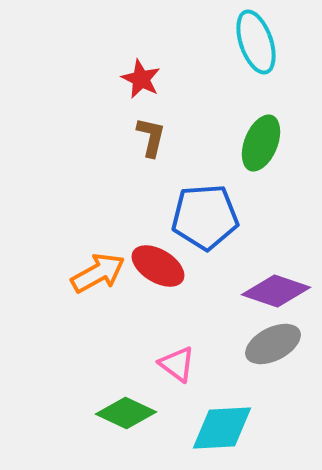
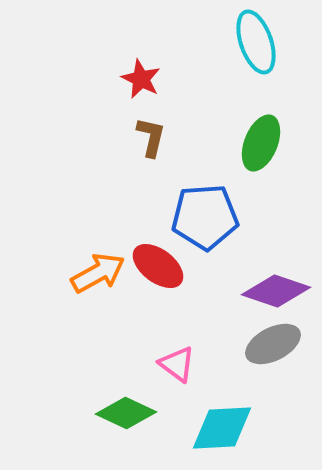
red ellipse: rotated 6 degrees clockwise
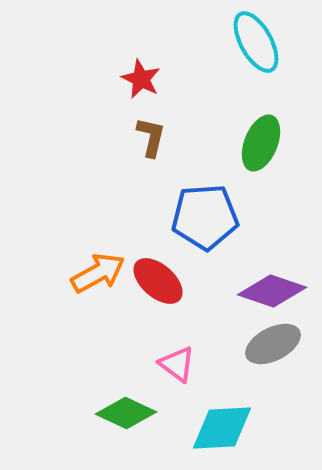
cyan ellipse: rotated 10 degrees counterclockwise
red ellipse: moved 15 px down; rotated 4 degrees clockwise
purple diamond: moved 4 px left
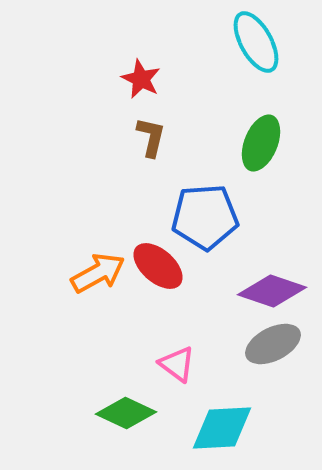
red ellipse: moved 15 px up
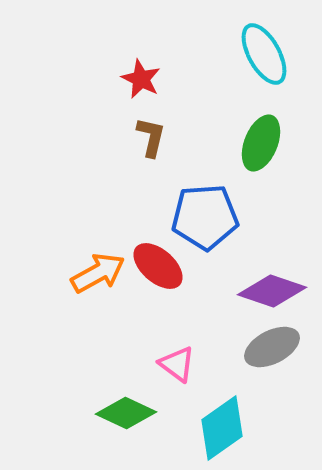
cyan ellipse: moved 8 px right, 12 px down
gray ellipse: moved 1 px left, 3 px down
cyan diamond: rotated 32 degrees counterclockwise
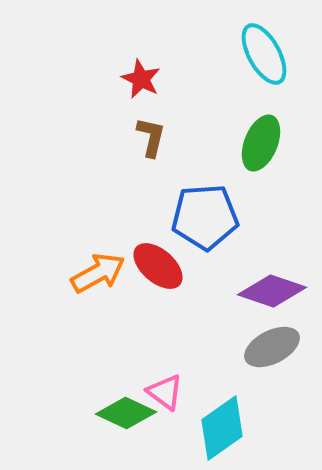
pink triangle: moved 12 px left, 28 px down
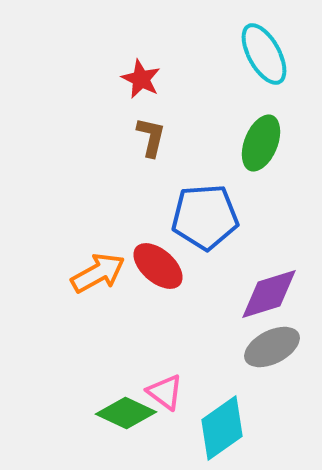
purple diamond: moved 3 px left, 3 px down; rotated 36 degrees counterclockwise
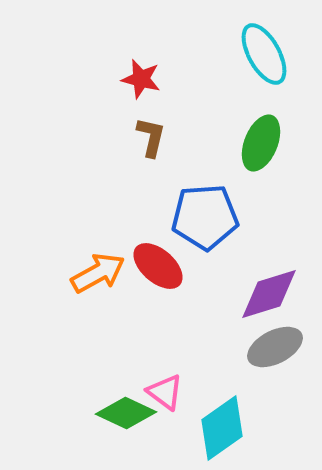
red star: rotated 12 degrees counterclockwise
gray ellipse: moved 3 px right
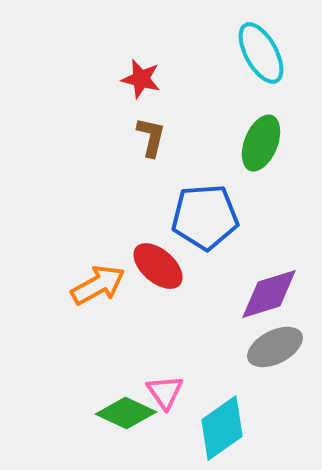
cyan ellipse: moved 3 px left, 1 px up
orange arrow: moved 12 px down
pink triangle: rotated 18 degrees clockwise
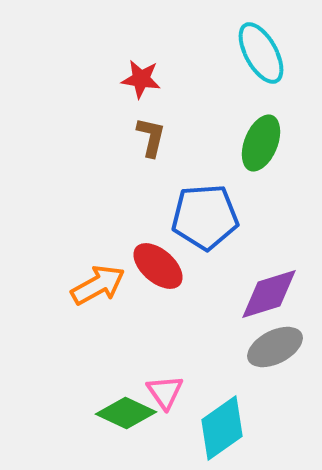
red star: rotated 6 degrees counterclockwise
